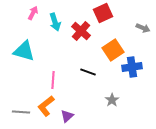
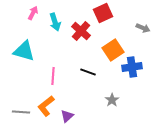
pink line: moved 4 px up
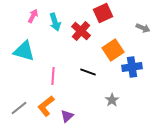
pink arrow: moved 3 px down
gray line: moved 2 px left, 4 px up; rotated 42 degrees counterclockwise
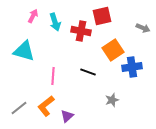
red square: moved 1 px left, 3 px down; rotated 12 degrees clockwise
red cross: rotated 30 degrees counterclockwise
gray star: rotated 16 degrees clockwise
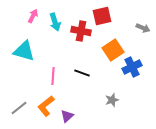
blue cross: rotated 18 degrees counterclockwise
black line: moved 6 px left, 1 px down
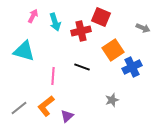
red square: moved 1 px left, 1 px down; rotated 36 degrees clockwise
red cross: rotated 24 degrees counterclockwise
black line: moved 6 px up
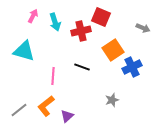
gray line: moved 2 px down
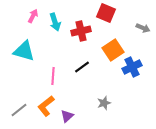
red square: moved 5 px right, 4 px up
black line: rotated 56 degrees counterclockwise
gray star: moved 8 px left, 3 px down
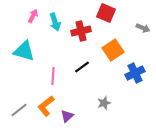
blue cross: moved 3 px right, 6 px down
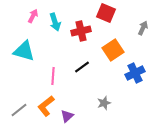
gray arrow: rotated 88 degrees counterclockwise
